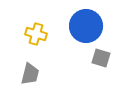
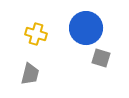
blue circle: moved 2 px down
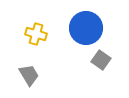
gray square: moved 2 px down; rotated 18 degrees clockwise
gray trapezoid: moved 1 px left, 1 px down; rotated 45 degrees counterclockwise
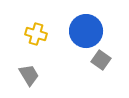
blue circle: moved 3 px down
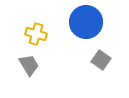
blue circle: moved 9 px up
gray trapezoid: moved 10 px up
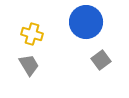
yellow cross: moved 4 px left
gray square: rotated 18 degrees clockwise
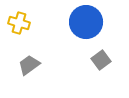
yellow cross: moved 13 px left, 11 px up
gray trapezoid: rotated 95 degrees counterclockwise
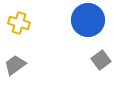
blue circle: moved 2 px right, 2 px up
gray trapezoid: moved 14 px left
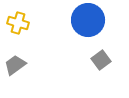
yellow cross: moved 1 px left
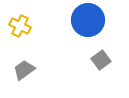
yellow cross: moved 2 px right, 3 px down; rotated 10 degrees clockwise
gray trapezoid: moved 9 px right, 5 px down
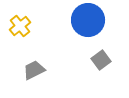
yellow cross: rotated 25 degrees clockwise
gray trapezoid: moved 10 px right; rotated 10 degrees clockwise
